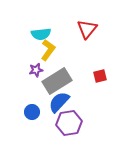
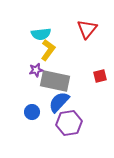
gray rectangle: moved 2 px left; rotated 44 degrees clockwise
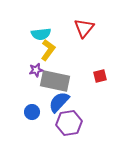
red triangle: moved 3 px left, 1 px up
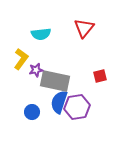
yellow L-shape: moved 27 px left, 9 px down
blue semicircle: rotated 25 degrees counterclockwise
purple hexagon: moved 8 px right, 16 px up
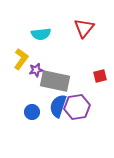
blue semicircle: moved 1 px left, 4 px down
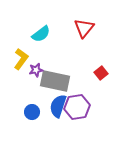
cyan semicircle: rotated 30 degrees counterclockwise
red square: moved 1 px right, 3 px up; rotated 24 degrees counterclockwise
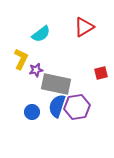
red triangle: moved 1 px up; rotated 20 degrees clockwise
yellow L-shape: rotated 10 degrees counterclockwise
red square: rotated 24 degrees clockwise
gray rectangle: moved 1 px right, 3 px down
blue semicircle: moved 1 px left
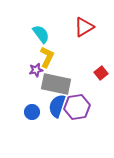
cyan semicircle: rotated 90 degrees counterclockwise
yellow L-shape: moved 26 px right, 2 px up
red square: rotated 24 degrees counterclockwise
